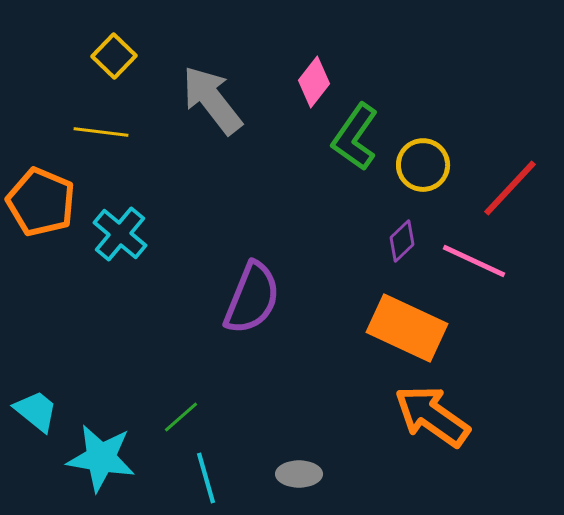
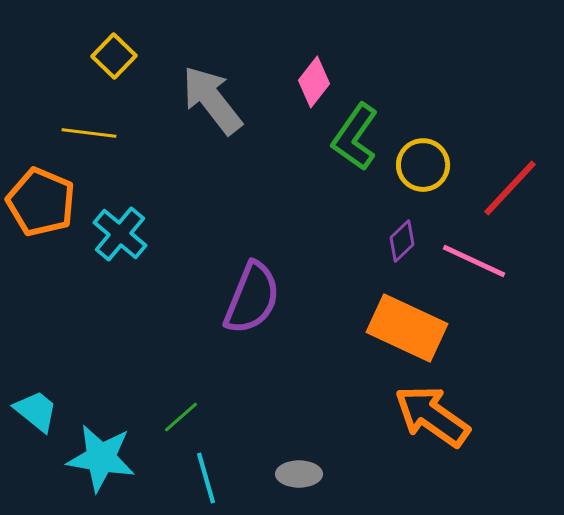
yellow line: moved 12 px left, 1 px down
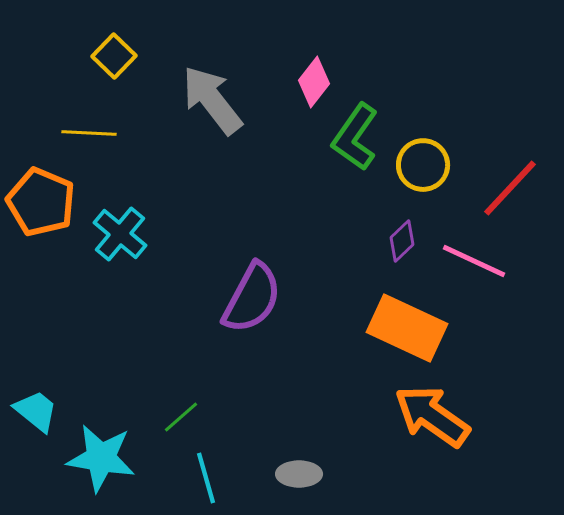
yellow line: rotated 4 degrees counterclockwise
purple semicircle: rotated 6 degrees clockwise
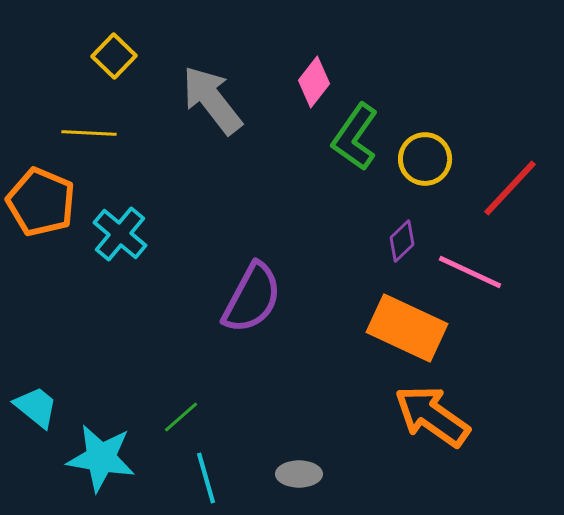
yellow circle: moved 2 px right, 6 px up
pink line: moved 4 px left, 11 px down
cyan trapezoid: moved 4 px up
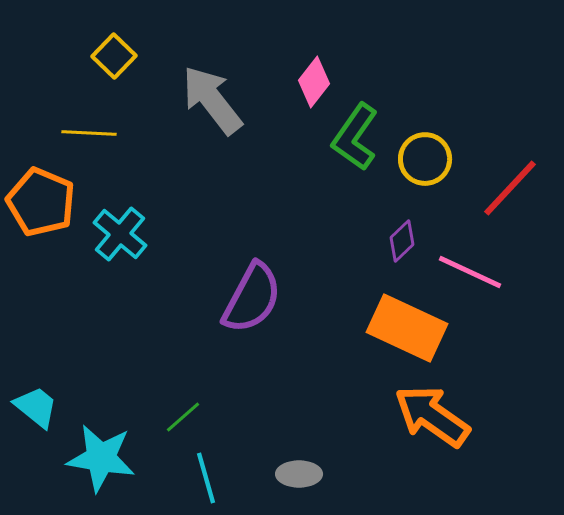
green line: moved 2 px right
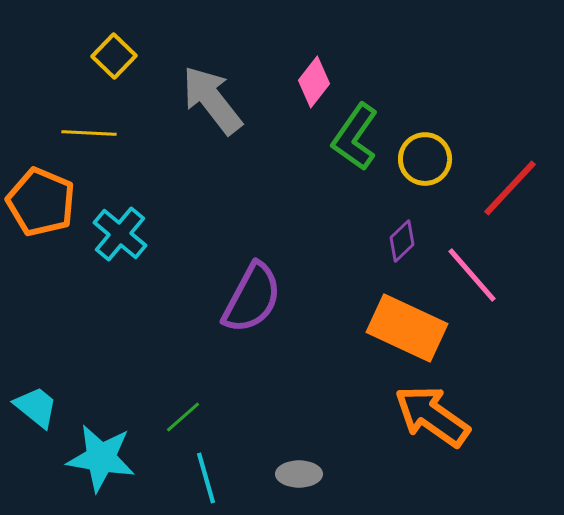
pink line: moved 2 px right, 3 px down; rotated 24 degrees clockwise
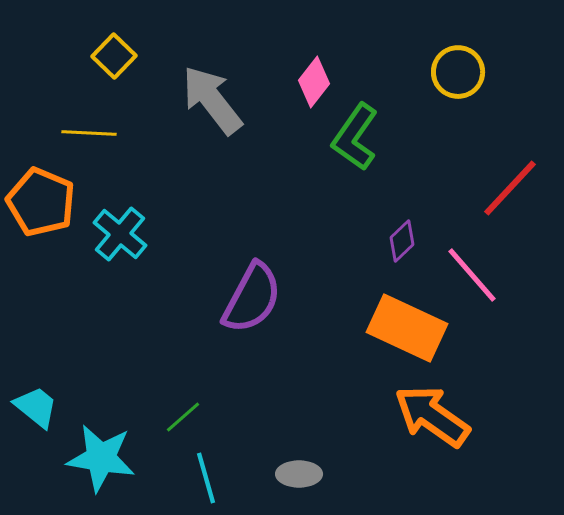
yellow circle: moved 33 px right, 87 px up
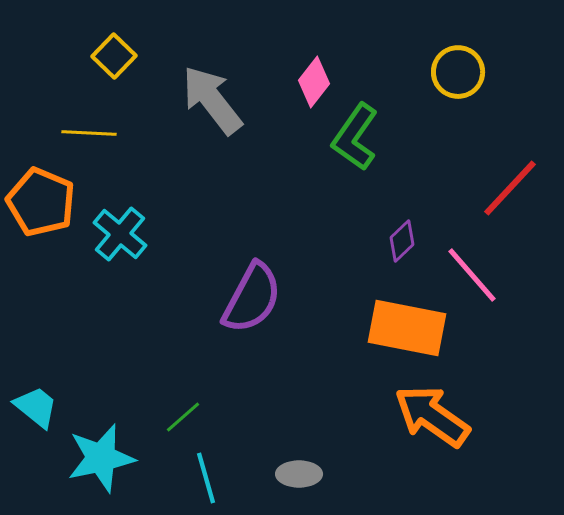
orange rectangle: rotated 14 degrees counterclockwise
cyan star: rotated 22 degrees counterclockwise
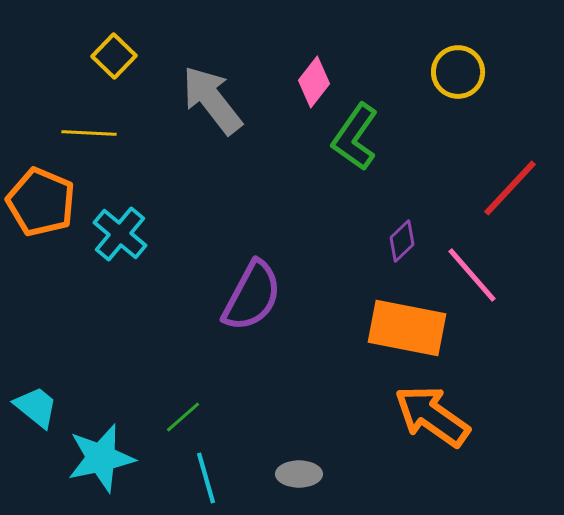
purple semicircle: moved 2 px up
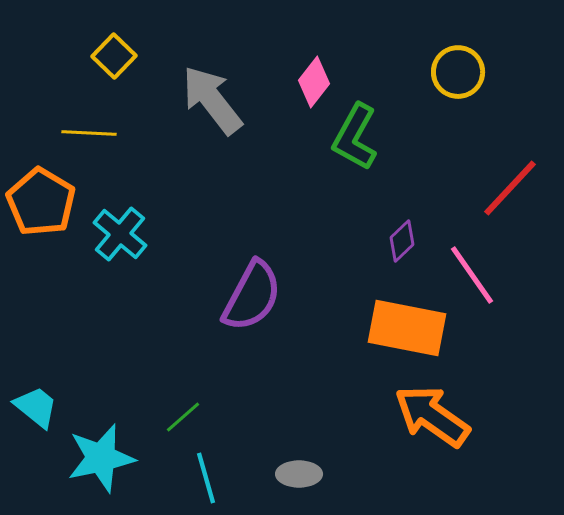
green L-shape: rotated 6 degrees counterclockwise
orange pentagon: rotated 8 degrees clockwise
pink line: rotated 6 degrees clockwise
